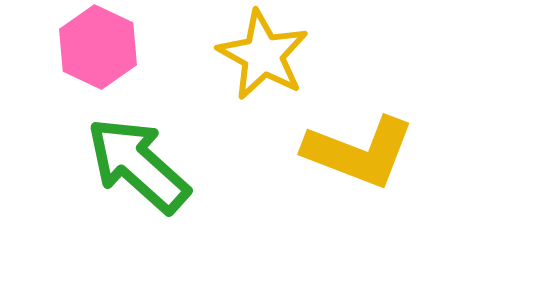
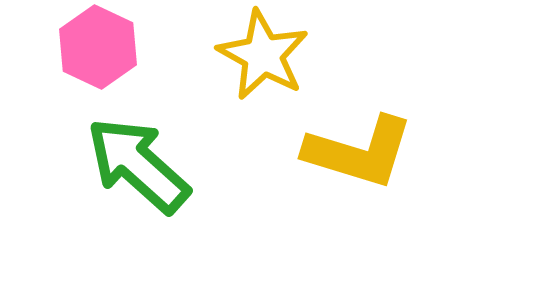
yellow L-shape: rotated 4 degrees counterclockwise
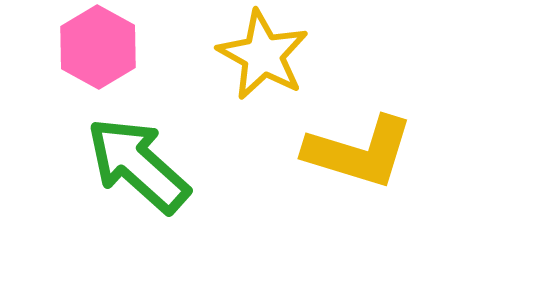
pink hexagon: rotated 4 degrees clockwise
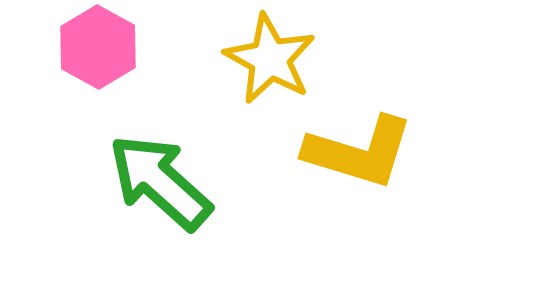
yellow star: moved 7 px right, 4 px down
green arrow: moved 22 px right, 17 px down
